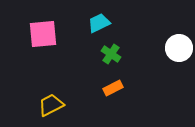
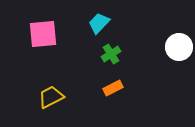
cyan trapezoid: rotated 20 degrees counterclockwise
white circle: moved 1 px up
green cross: rotated 24 degrees clockwise
yellow trapezoid: moved 8 px up
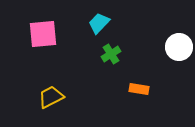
orange rectangle: moved 26 px right, 1 px down; rotated 36 degrees clockwise
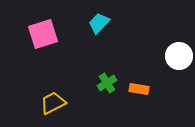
pink square: rotated 12 degrees counterclockwise
white circle: moved 9 px down
green cross: moved 4 px left, 29 px down
yellow trapezoid: moved 2 px right, 6 px down
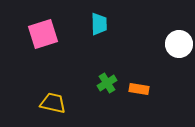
cyan trapezoid: moved 1 px down; rotated 135 degrees clockwise
white circle: moved 12 px up
yellow trapezoid: rotated 40 degrees clockwise
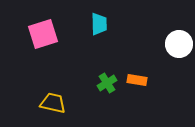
orange rectangle: moved 2 px left, 9 px up
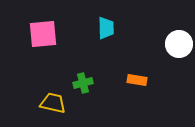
cyan trapezoid: moved 7 px right, 4 px down
pink square: rotated 12 degrees clockwise
green cross: moved 24 px left; rotated 18 degrees clockwise
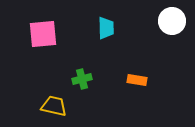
white circle: moved 7 px left, 23 px up
green cross: moved 1 px left, 4 px up
yellow trapezoid: moved 1 px right, 3 px down
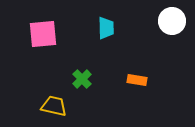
green cross: rotated 30 degrees counterclockwise
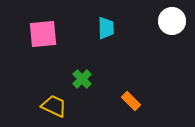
orange rectangle: moved 6 px left, 21 px down; rotated 36 degrees clockwise
yellow trapezoid: rotated 12 degrees clockwise
